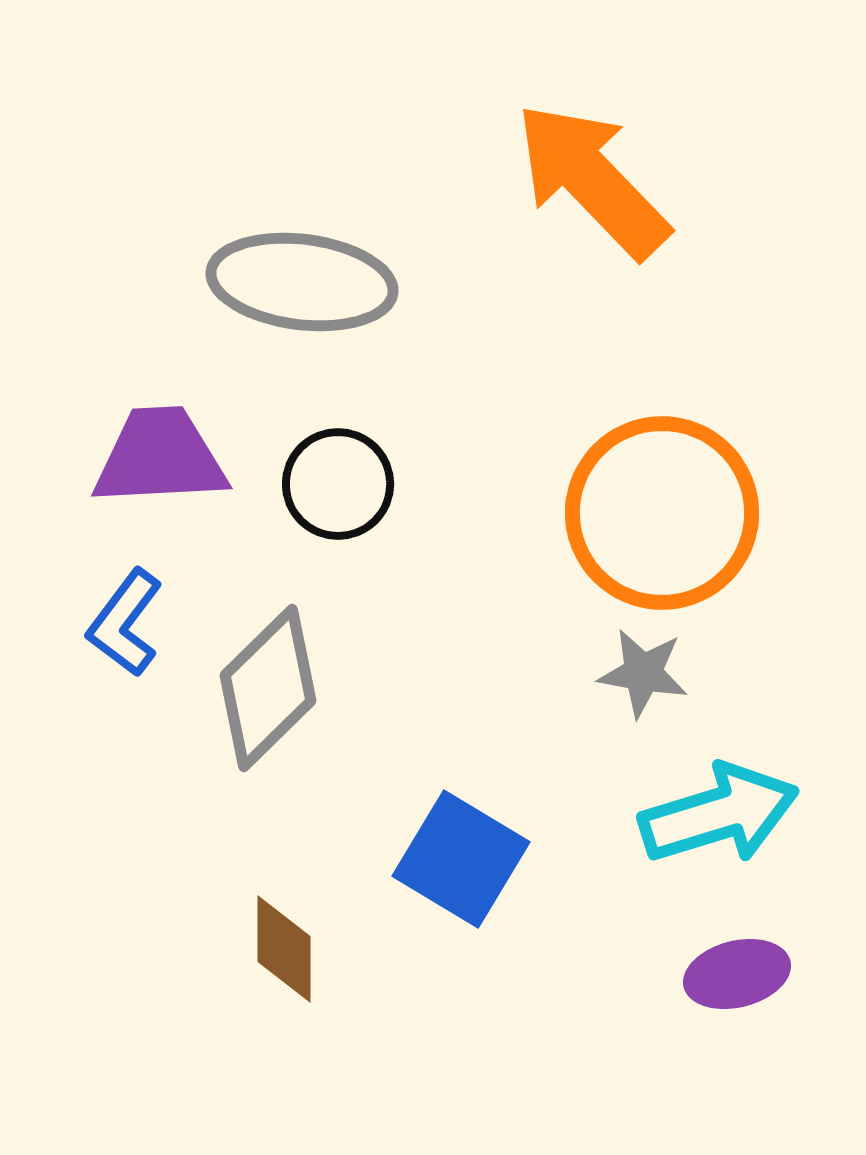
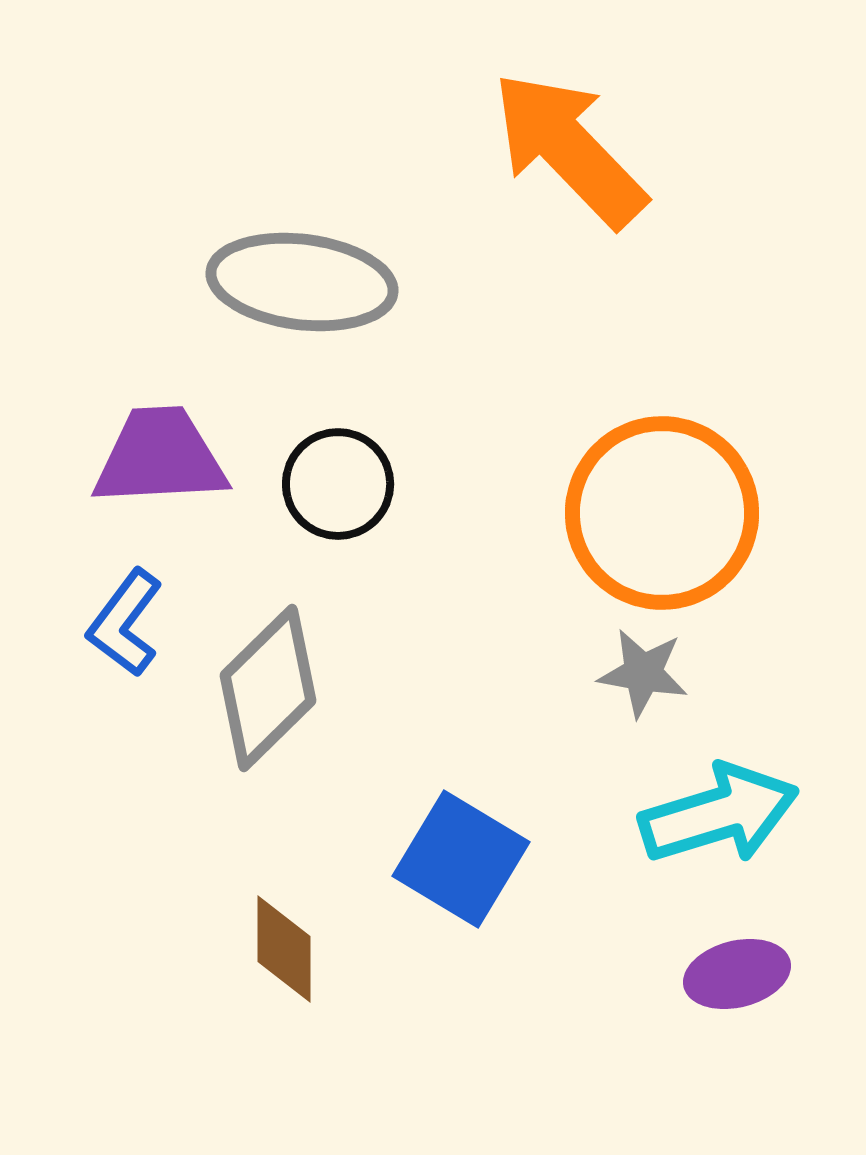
orange arrow: moved 23 px left, 31 px up
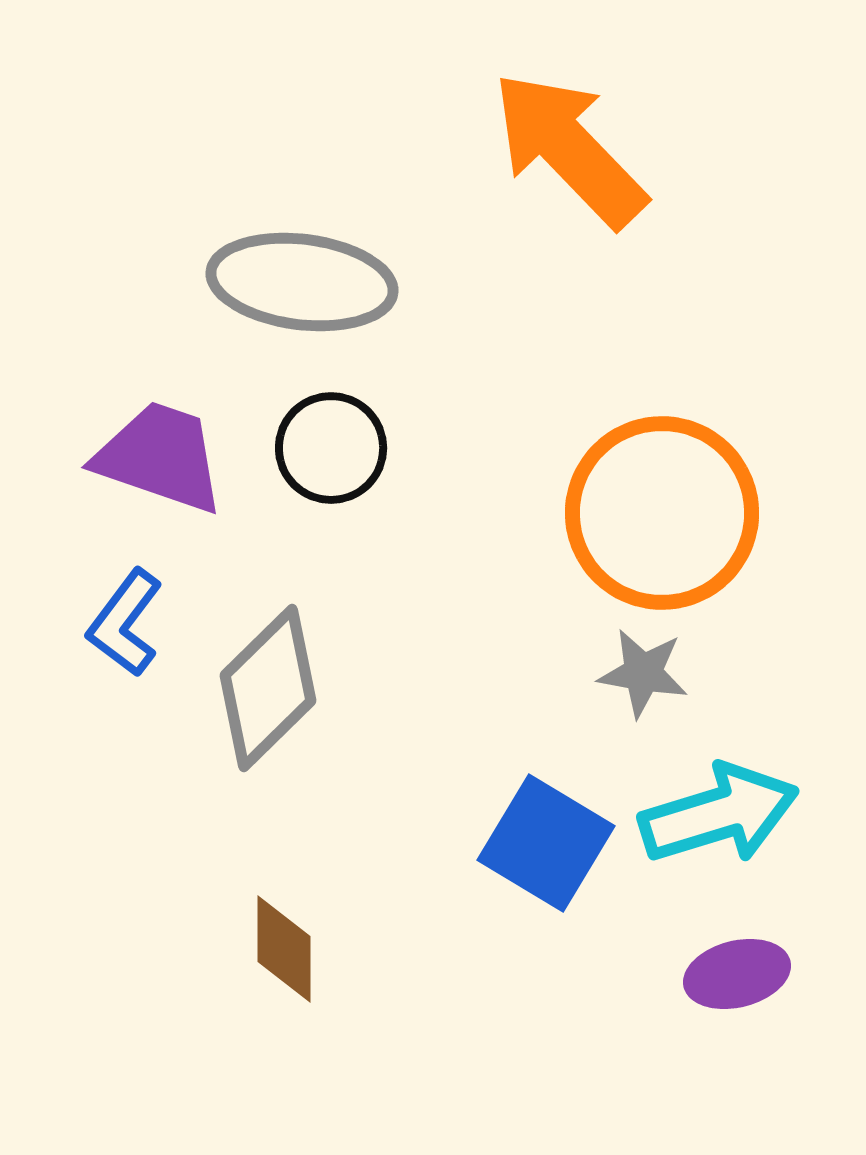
purple trapezoid: rotated 22 degrees clockwise
black circle: moved 7 px left, 36 px up
blue square: moved 85 px right, 16 px up
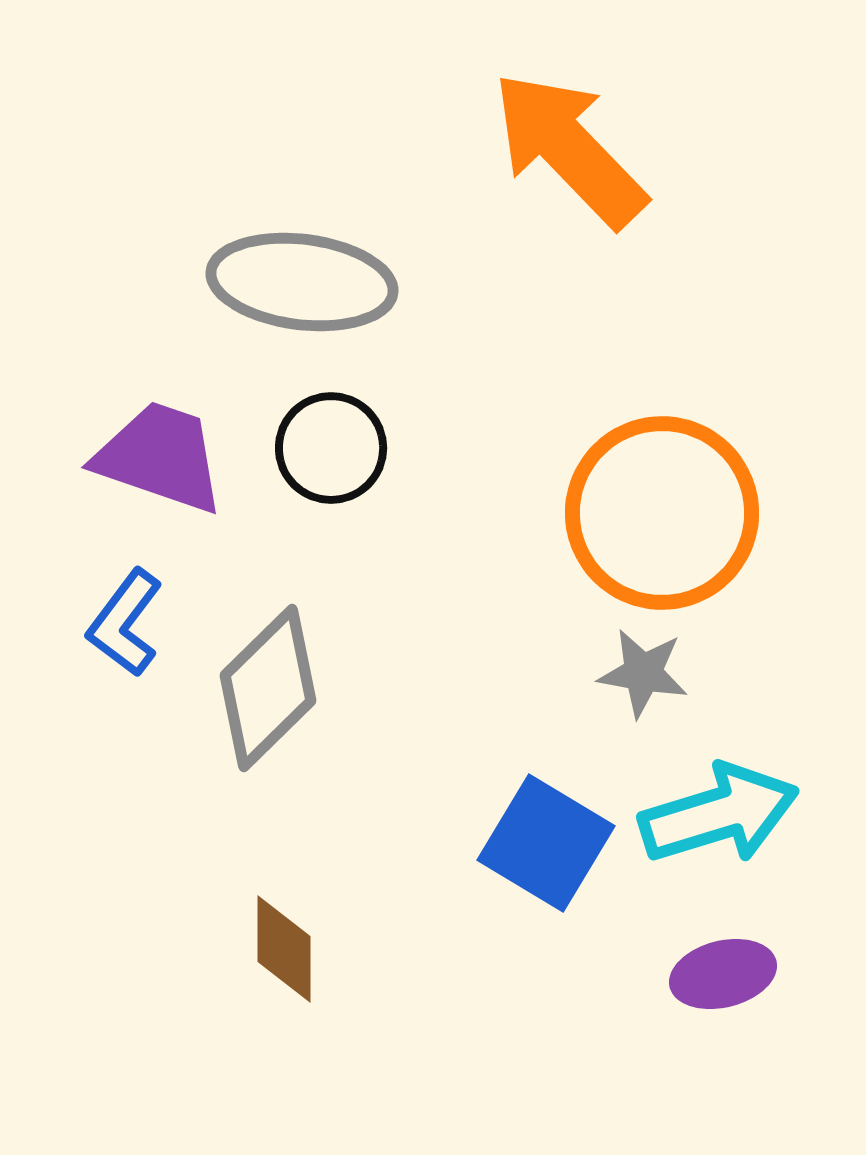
purple ellipse: moved 14 px left
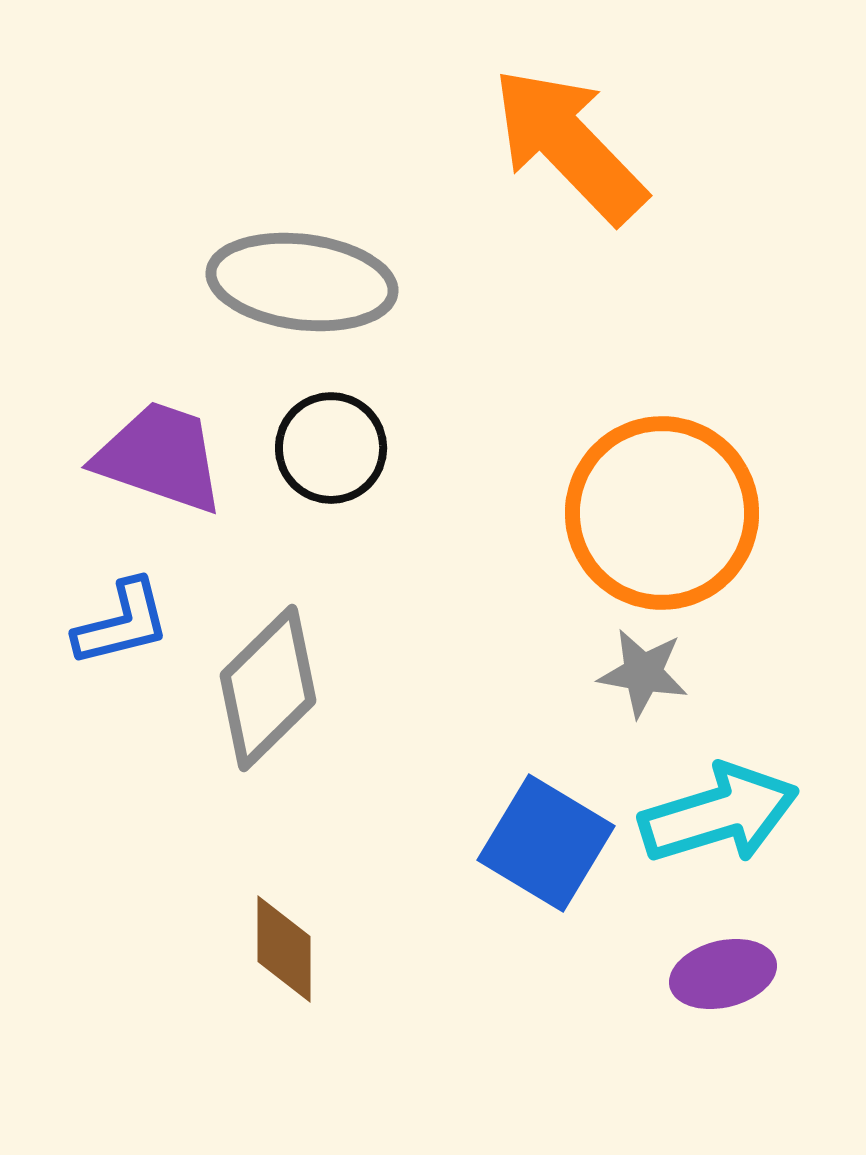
orange arrow: moved 4 px up
blue L-shape: moved 3 px left; rotated 141 degrees counterclockwise
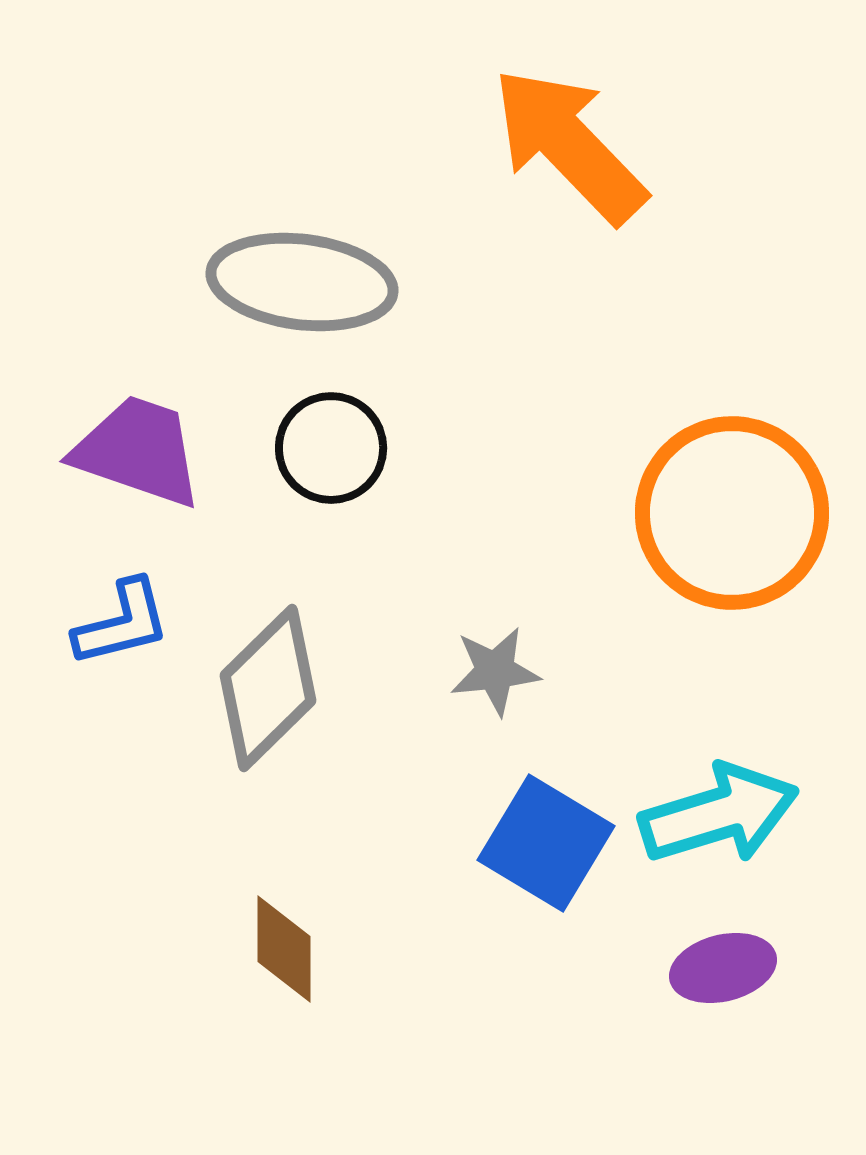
purple trapezoid: moved 22 px left, 6 px up
orange circle: moved 70 px right
gray star: moved 148 px left, 2 px up; rotated 16 degrees counterclockwise
purple ellipse: moved 6 px up
